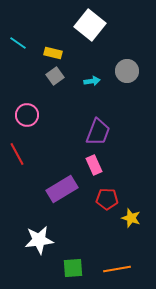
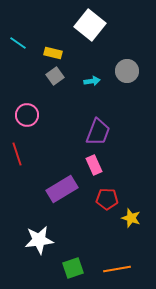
red line: rotated 10 degrees clockwise
green square: rotated 15 degrees counterclockwise
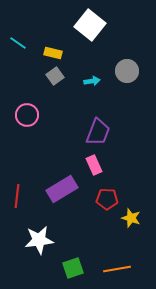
red line: moved 42 px down; rotated 25 degrees clockwise
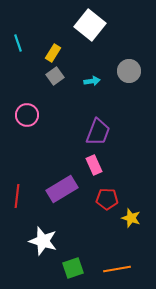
cyan line: rotated 36 degrees clockwise
yellow rectangle: rotated 72 degrees counterclockwise
gray circle: moved 2 px right
white star: moved 4 px right, 1 px down; rotated 24 degrees clockwise
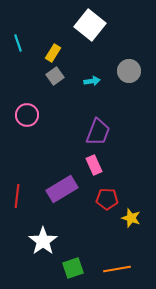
white star: rotated 20 degrees clockwise
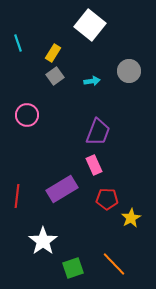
yellow star: rotated 24 degrees clockwise
orange line: moved 3 px left, 5 px up; rotated 56 degrees clockwise
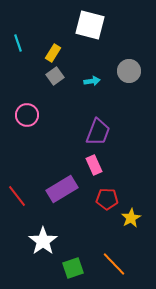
white square: rotated 24 degrees counterclockwise
red line: rotated 45 degrees counterclockwise
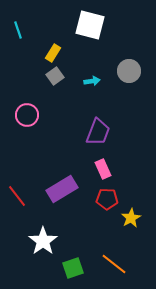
cyan line: moved 13 px up
pink rectangle: moved 9 px right, 4 px down
orange line: rotated 8 degrees counterclockwise
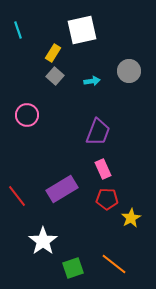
white square: moved 8 px left, 5 px down; rotated 28 degrees counterclockwise
gray square: rotated 12 degrees counterclockwise
